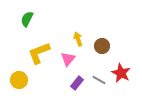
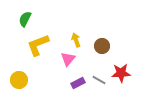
green semicircle: moved 2 px left
yellow arrow: moved 2 px left, 1 px down
yellow L-shape: moved 1 px left, 8 px up
red star: rotated 30 degrees counterclockwise
purple rectangle: moved 1 px right; rotated 24 degrees clockwise
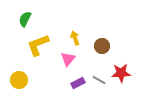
yellow arrow: moved 1 px left, 2 px up
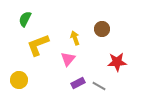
brown circle: moved 17 px up
red star: moved 4 px left, 11 px up
gray line: moved 6 px down
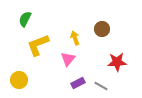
gray line: moved 2 px right
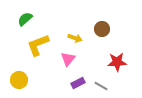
green semicircle: rotated 21 degrees clockwise
yellow arrow: rotated 128 degrees clockwise
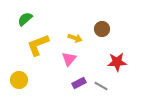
pink triangle: moved 1 px right
purple rectangle: moved 1 px right
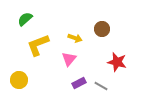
red star: rotated 18 degrees clockwise
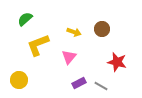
yellow arrow: moved 1 px left, 6 px up
pink triangle: moved 2 px up
